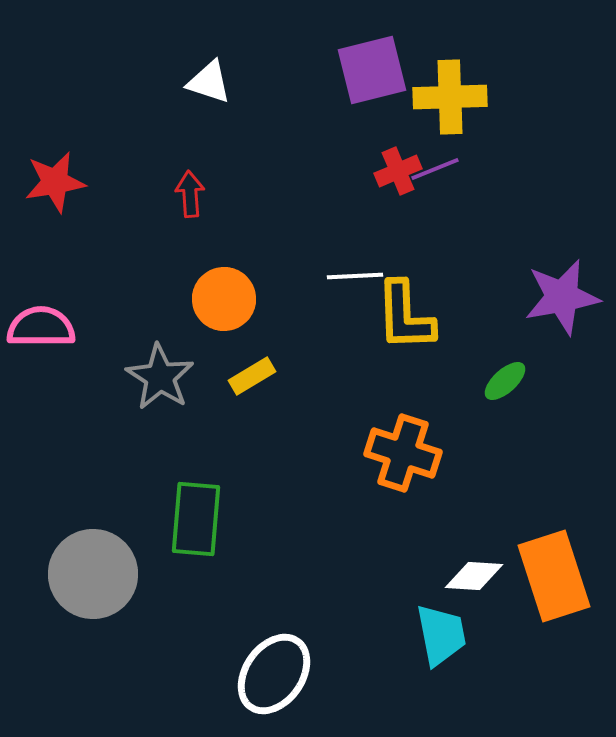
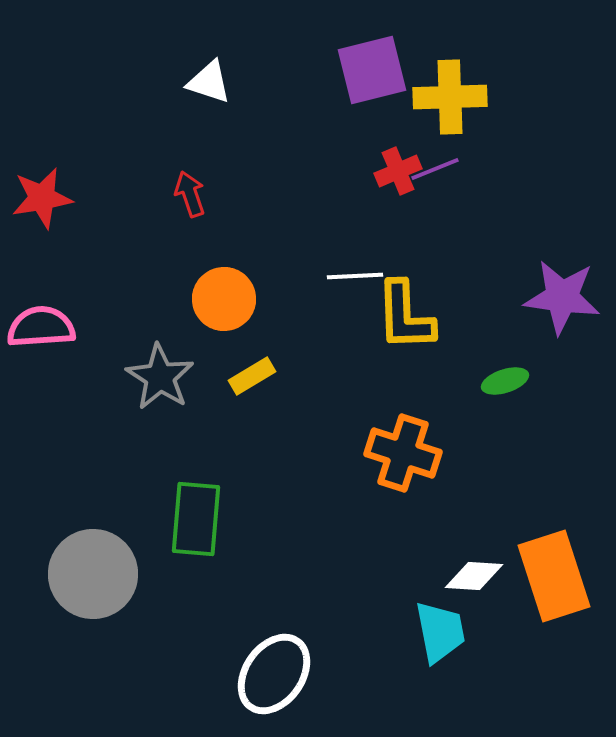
red star: moved 13 px left, 16 px down
red arrow: rotated 15 degrees counterclockwise
purple star: rotated 18 degrees clockwise
pink semicircle: rotated 4 degrees counterclockwise
green ellipse: rotated 24 degrees clockwise
cyan trapezoid: moved 1 px left, 3 px up
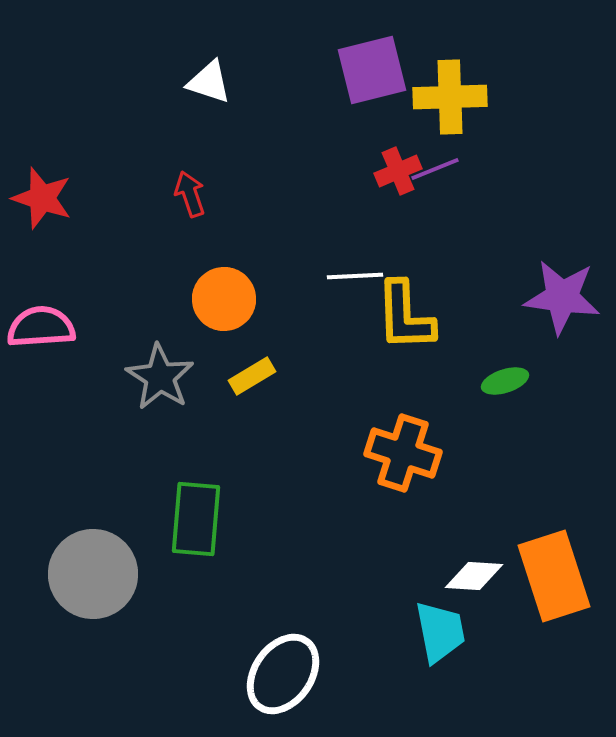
red star: rotated 28 degrees clockwise
white ellipse: moved 9 px right
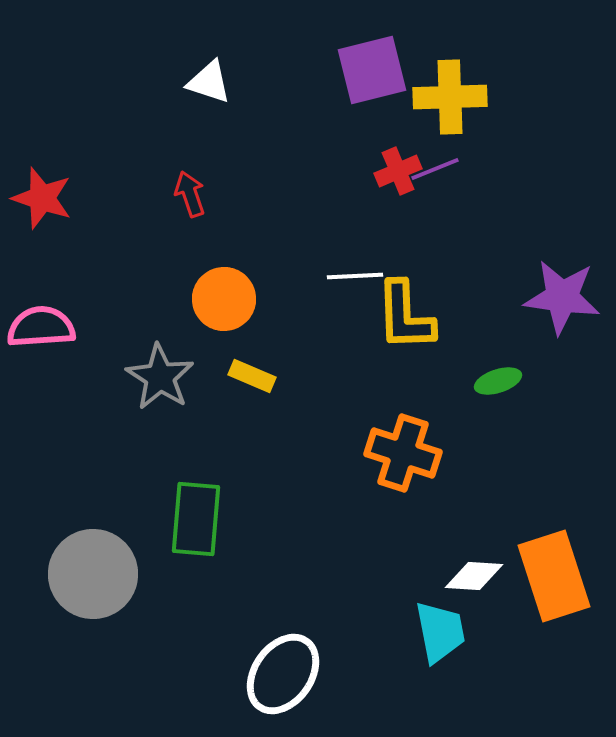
yellow rectangle: rotated 54 degrees clockwise
green ellipse: moved 7 px left
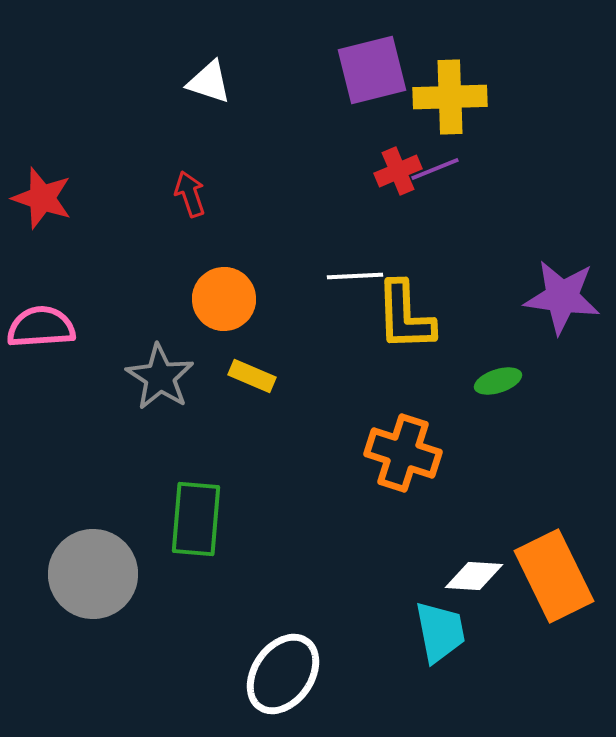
orange rectangle: rotated 8 degrees counterclockwise
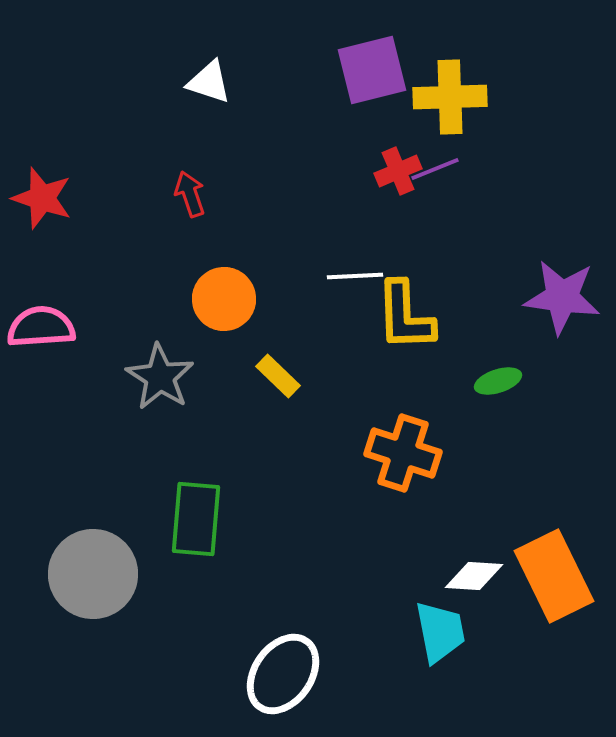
yellow rectangle: moved 26 px right; rotated 21 degrees clockwise
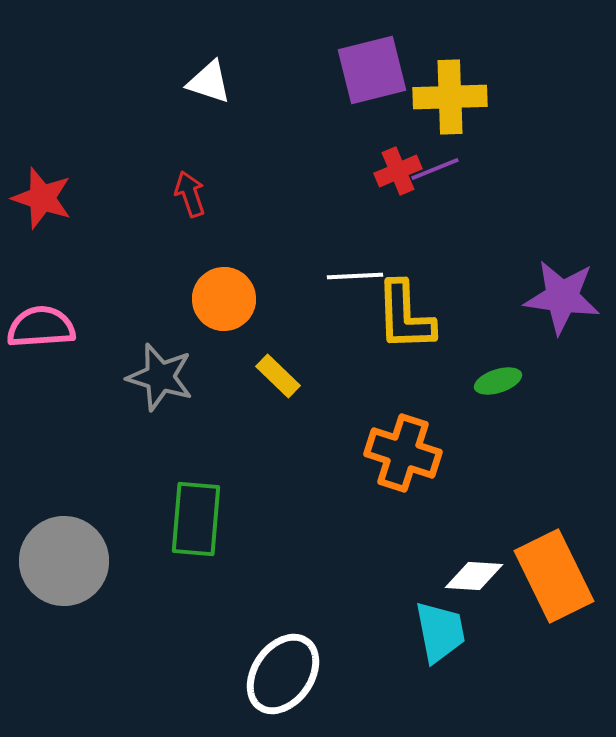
gray star: rotated 16 degrees counterclockwise
gray circle: moved 29 px left, 13 px up
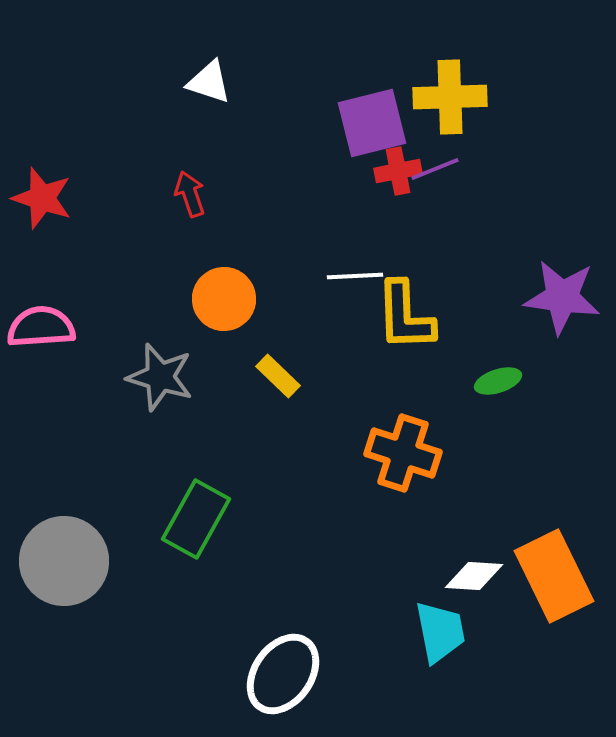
purple square: moved 53 px down
red cross: rotated 12 degrees clockwise
green rectangle: rotated 24 degrees clockwise
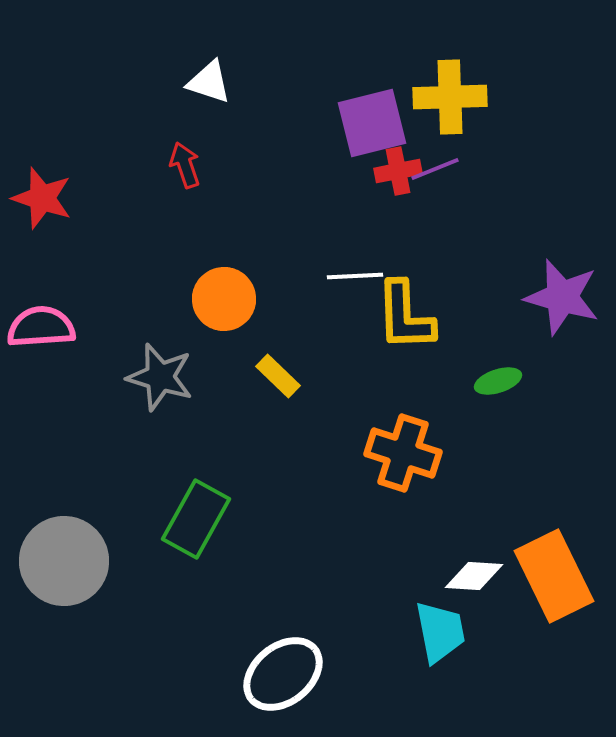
red arrow: moved 5 px left, 29 px up
purple star: rotated 8 degrees clockwise
white ellipse: rotated 16 degrees clockwise
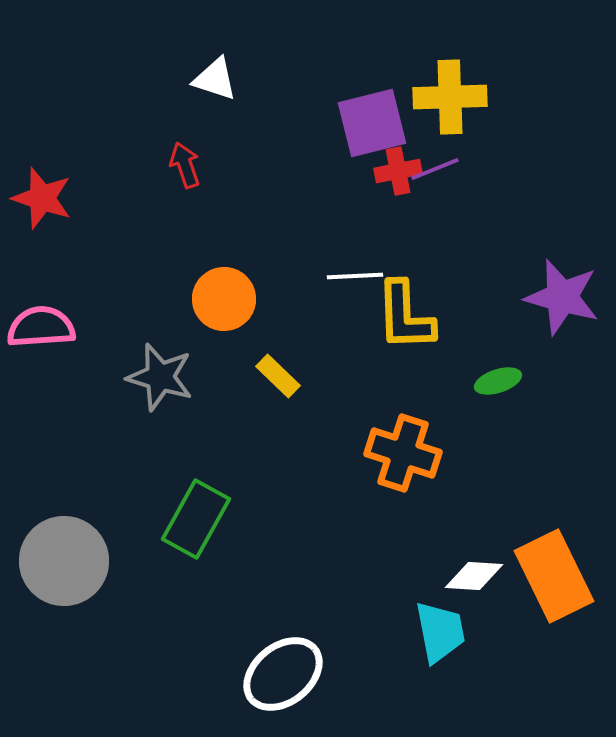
white triangle: moved 6 px right, 3 px up
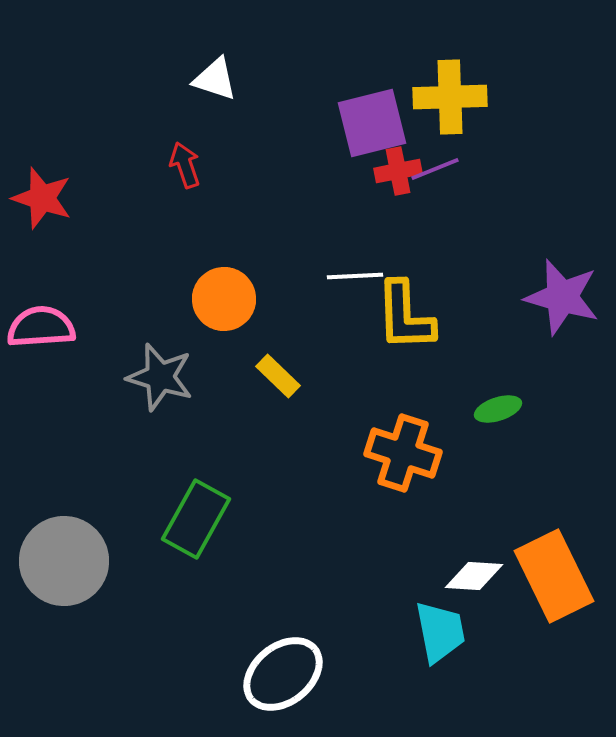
green ellipse: moved 28 px down
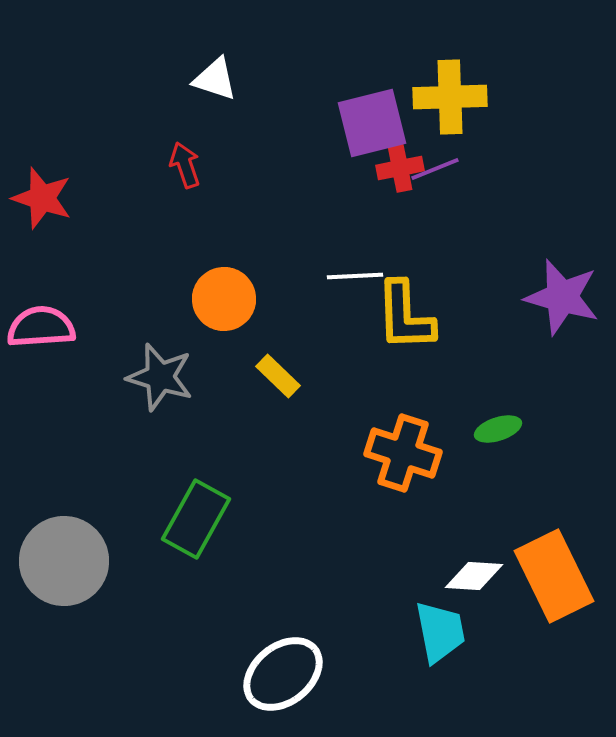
red cross: moved 2 px right, 3 px up
green ellipse: moved 20 px down
